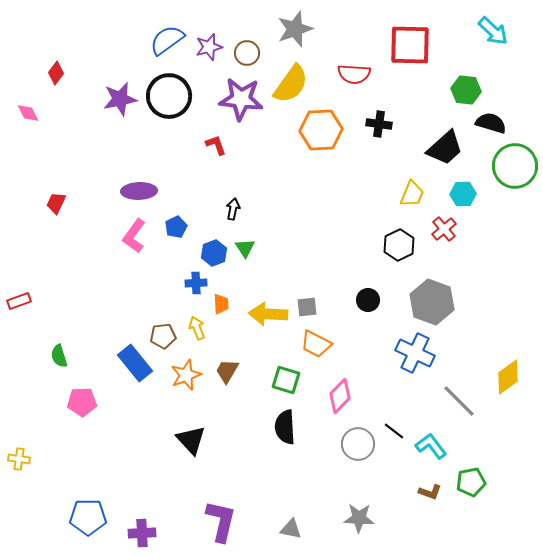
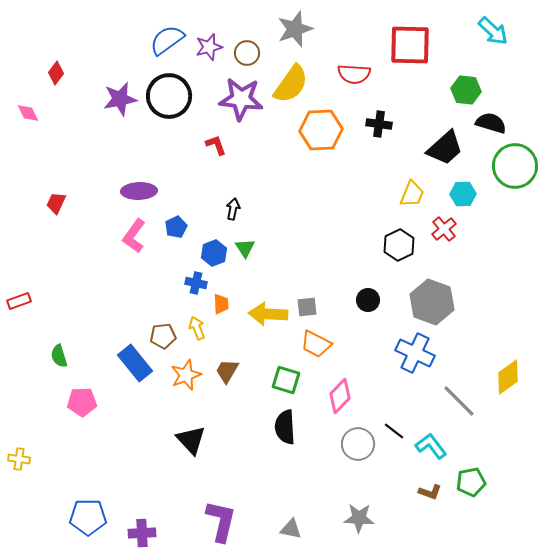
blue cross at (196, 283): rotated 15 degrees clockwise
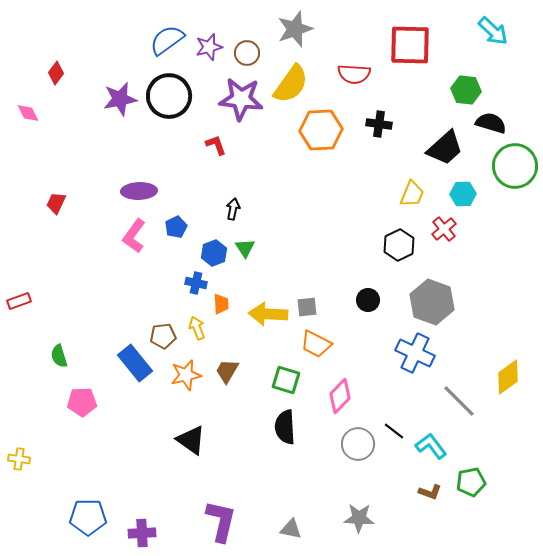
orange star at (186, 375): rotated 8 degrees clockwise
black triangle at (191, 440): rotated 12 degrees counterclockwise
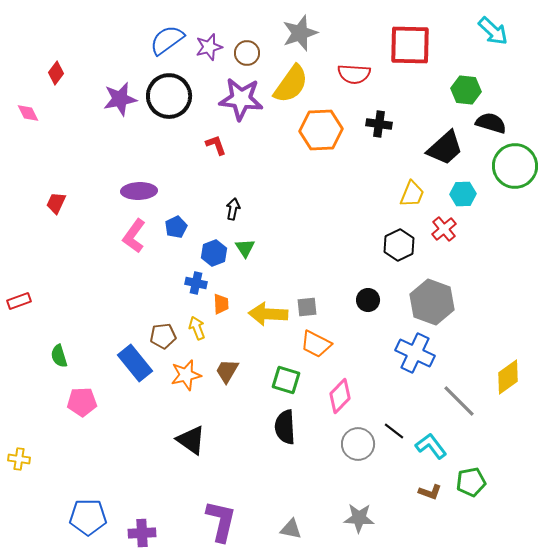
gray star at (295, 29): moved 5 px right, 4 px down
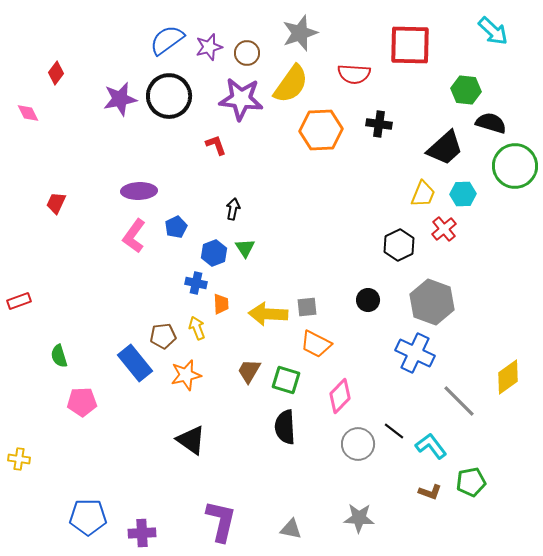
yellow trapezoid at (412, 194): moved 11 px right
brown trapezoid at (227, 371): moved 22 px right
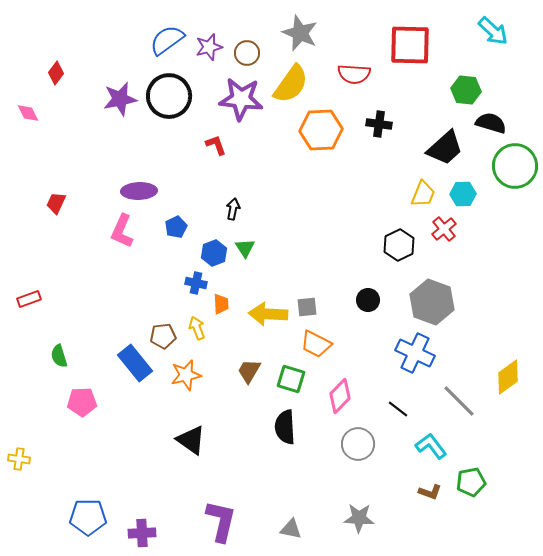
gray star at (300, 33): rotated 30 degrees counterclockwise
pink L-shape at (134, 236): moved 12 px left, 5 px up; rotated 12 degrees counterclockwise
red rectangle at (19, 301): moved 10 px right, 2 px up
green square at (286, 380): moved 5 px right, 1 px up
black line at (394, 431): moved 4 px right, 22 px up
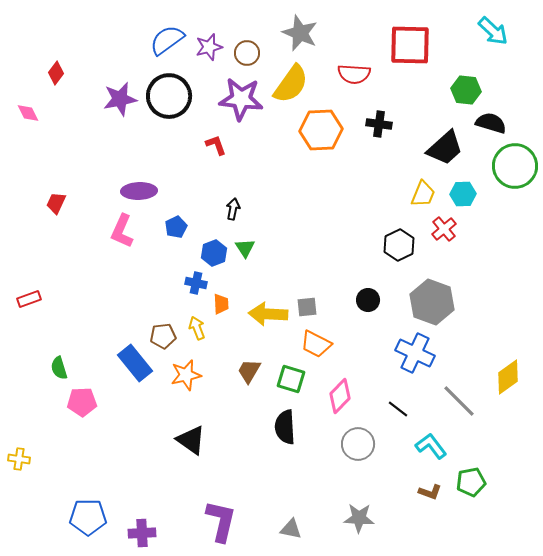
green semicircle at (59, 356): moved 12 px down
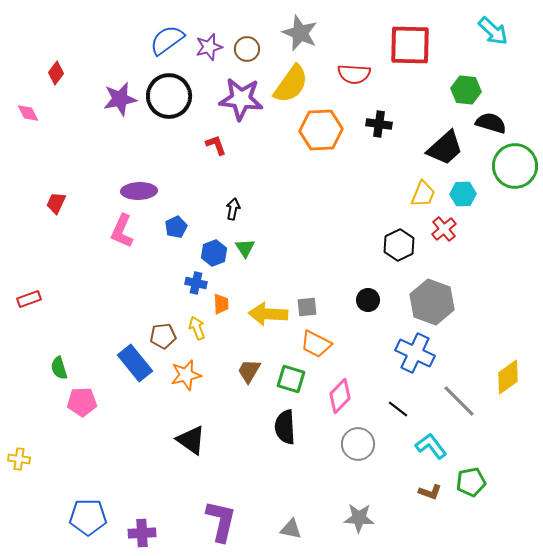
brown circle at (247, 53): moved 4 px up
